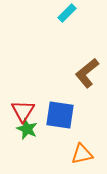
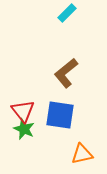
brown L-shape: moved 21 px left
red triangle: rotated 10 degrees counterclockwise
green star: moved 3 px left
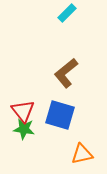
blue square: rotated 8 degrees clockwise
green star: rotated 15 degrees counterclockwise
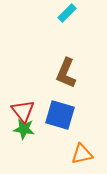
brown L-shape: rotated 28 degrees counterclockwise
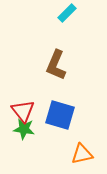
brown L-shape: moved 10 px left, 8 px up
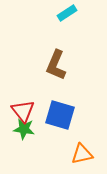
cyan rectangle: rotated 12 degrees clockwise
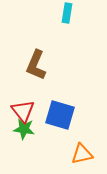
cyan rectangle: rotated 48 degrees counterclockwise
brown L-shape: moved 20 px left
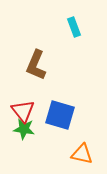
cyan rectangle: moved 7 px right, 14 px down; rotated 30 degrees counterclockwise
orange triangle: rotated 25 degrees clockwise
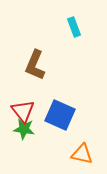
brown L-shape: moved 1 px left
blue square: rotated 8 degrees clockwise
